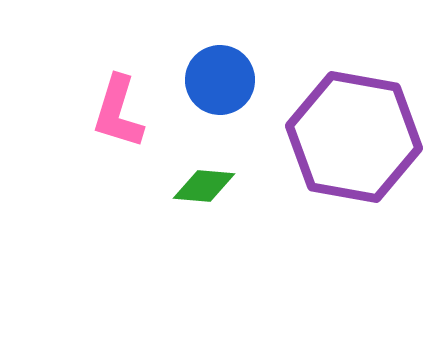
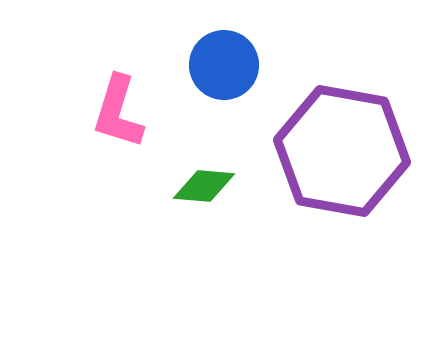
blue circle: moved 4 px right, 15 px up
purple hexagon: moved 12 px left, 14 px down
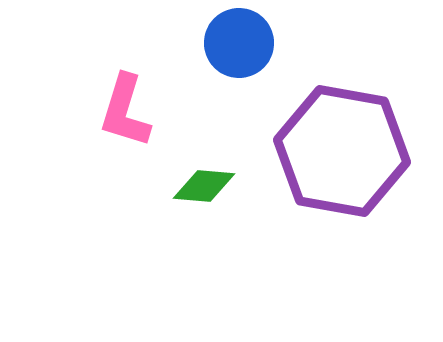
blue circle: moved 15 px right, 22 px up
pink L-shape: moved 7 px right, 1 px up
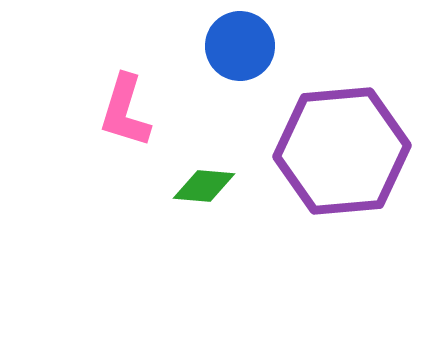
blue circle: moved 1 px right, 3 px down
purple hexagon: rotated 15 degrees counterclockwise
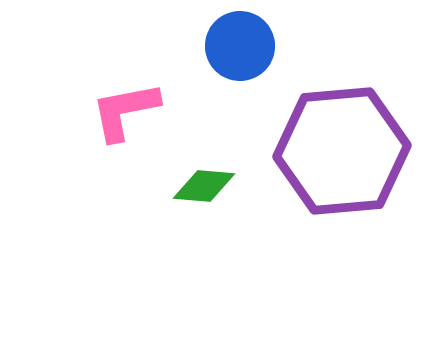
pink L-shape: rotated 62 degrees clockwise
